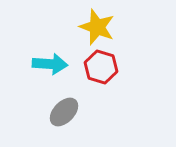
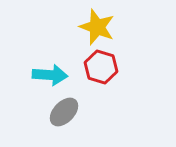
cyan arrow: moved 11 px down
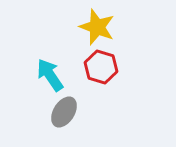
cyan arrow: rotated 128 degrees counterclockwise
gray ellipse: rotated 12 degrees counterclockwise
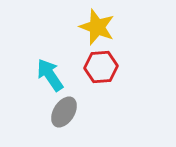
red hexagon: rotated 20 degrees counterclockwise
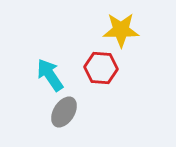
yellow star: moved 24 px right, 3 px down; rotated 21 degrees counterclockwise
red hexagon: moved 1 px down; rotated 8 degrees clockwise
